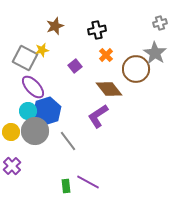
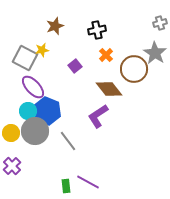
brown circle: moved 2 px left
blue hexagon: rotated 20 degrees counterclockwise
yellow circle: moved 1 px down
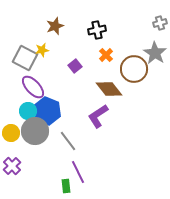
purple line: moved 10 px left, 10 px up; rotated 35 degrees clockwise
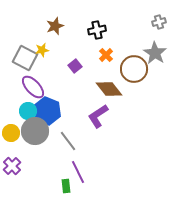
gray cross: moved 1 px left, 1 px up
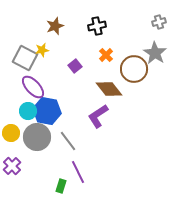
black cross: moved 4 px up
blue hexagon: rotated 12 degrees counterclockwise
gray circle: moved 2 px right, 6 px down
green rectangle: moved 5 px left; rotated 24 degrees clockwise
